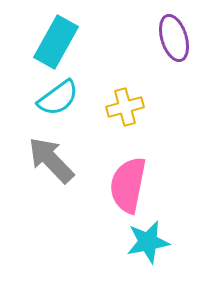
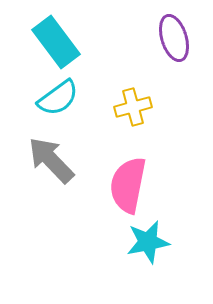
cyan rectangle: rotated 66 degrees counterclockwise
yellow cross: moved 8 px right
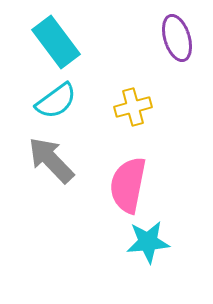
purple ellipse: moved 3 px right
cyan semicircle: moved 2 px left, 3 px down
cyan star: rotated 6 degrees clockwise
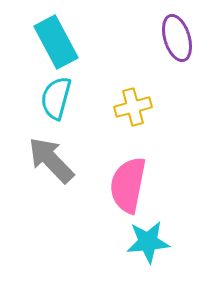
cyan rectangle: rotated 9 degrees clockwise
cyan semicircle: moved 3 px up; rotated 141 degrees clockwise
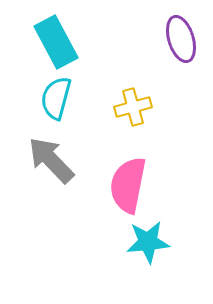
purple ellipse: moved 4 px right, 1 px down
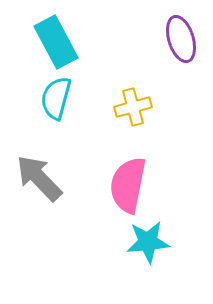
gray arrow: moved 12 px left, 18 px down
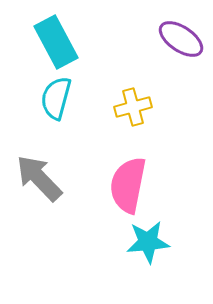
purple ellipse: rotated 39 degrees counterclockwise
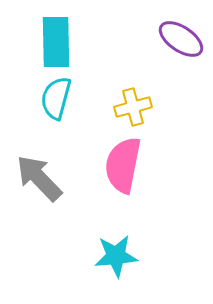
cyan rectangle: rotated 27 degrees clockwise
pink semicircle: moved 5 px left, 20 px up
cyan star: moved 32 px left, 14 px down
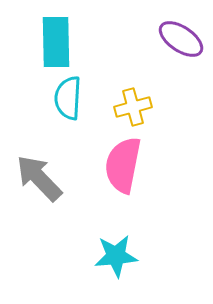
cyan semicircle: moved 12 px right; rotated 12 degrees counterclockwise
